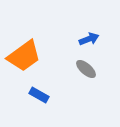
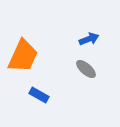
orange trapezoid: moved 1 px left; rotated 30 degrees counterclockwise
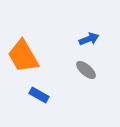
orange trapezoid: rotated 126 degrees clockwise
gray ellipse: moved 1 px down
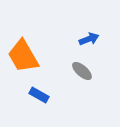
gray ellipse: moved 4 px left, 1 px down
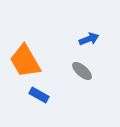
orange trapezoid: moved 2 px right, 5 px down
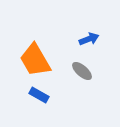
orange trapezoid: moved 10 px right, 1 px up
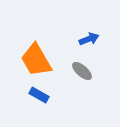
orange trapezoid: moved 1 px right
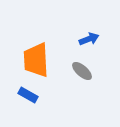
orange trapezoid: rotated 27 degrees clockwise
blue rectangle: moved 11 px left
